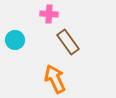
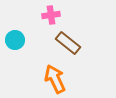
pink cross: moved 2 px right, 1 px down; rotated 12 degrees counterclockwise
brown rectangle: moved 1 px down; rotated 15 degrees counterclockwise
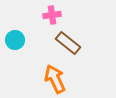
pink cross: moved 1 px right
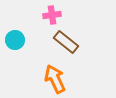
brown rectangle: moved 2 px left, 1 px up
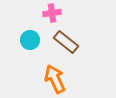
pink cross: moved 2 px up
cyan circle: moved 15 px right
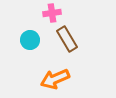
brown rectangle: moved 1 px right, 3 px up; rotated 20 degrees clockwise
orange arrow: rotated 88 degrees counterclockwise
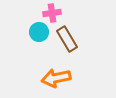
cyan circle: moved 9 px right, 8 px up
orange arrow: moved 1 px right, 1 px up; rotated 12 degrees clockwise
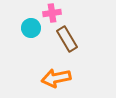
cyan circle: moved 8 px left, 4 px up
